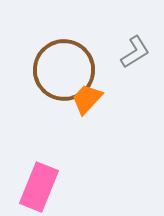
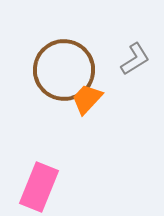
gray L-shape: moved 7 px down
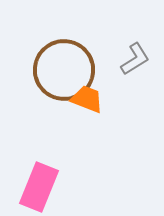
orange trapezoid: rotated 68 degrees clockwise
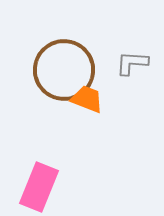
gray L-shape: moved 3 px left, 4 px down; rotated 144 degrees counterclockwise
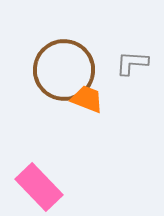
pink rectangle: rotated 66 degrees counterclockwise
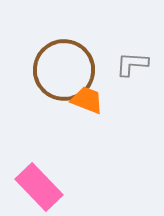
gray L-shape: moved 1 px down
orange trapezoid: moved 1 px down
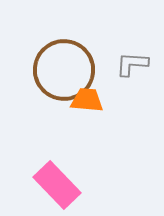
orange trapezoid: rotated 16 degrees counterclockwise
pink rectangle: moved 18 px right, 2 px up
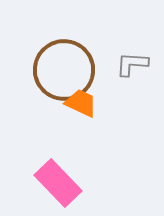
orange trapezoid: moved 6 px left, 3 px down; rotated 20 degrees clockwise
pink rectangle: moved 1 px right, 2 px up
